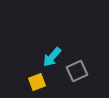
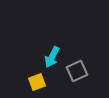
cyan arrow: rotated 15 degrees counterclockwise
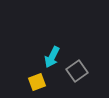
gray square: rotated 10 degrees counterclockwise
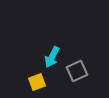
gray square: rotated 10 degrees clockwise
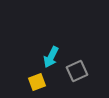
cyan arrow: moved 1 px left
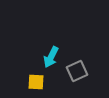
yellow square: moved 1 px left; rotated 24 degrees clockwise
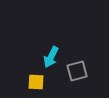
gray square: rotated 10 degrees clockwise
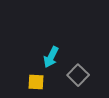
gray square: moved 1 px right, 4 px down; rotated 30 degrees counterclockwise
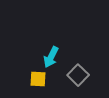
yellow square: moved 2 px right, 3 px up
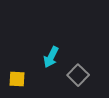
yellow square: moved 21 px left
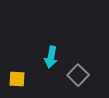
cyan arrow: rotated 15 degrees counterclockwise
